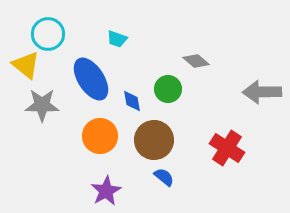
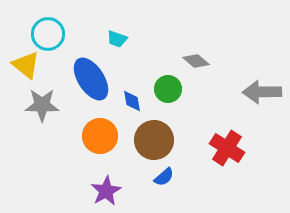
blue semicircle: rotated 100 degrees clockwise
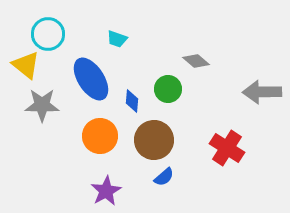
blue diamond: rotated 15 degrees clockwise
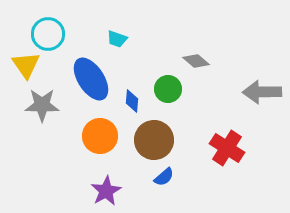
yellow triangle: rotated 16 degrees clockwise
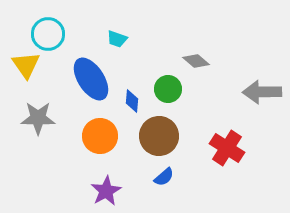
gray star: moved 4 px left, 13 px down
brown circle: moved 5 px right, 4 px up
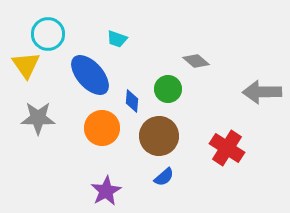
blue ellipse: moved 1 px left, 4 px up; rotated 9 degrees counterclockwise
orange circle: moved 2 px right, 8 px up
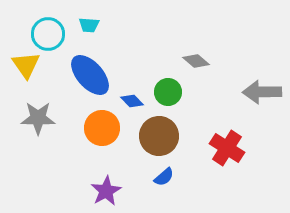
cyan trapezoid: moved 28 px left, 14 px up; rotated 15 degrees counterclockwise
green circle: moved 3 px down
blue diamond: rotated 50 degrees counterclockwise
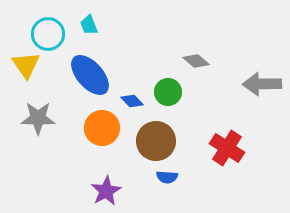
cyan trapezoid: rotated 65 degrees clockwise
gray arrow: moved 8 px up
brown circle: moved 3 px left, 5 px down
blue semicircle: moved 3 px right; rotated 45 degrees clockwise
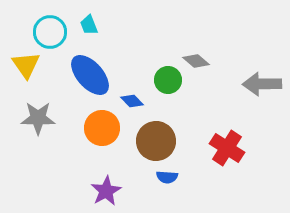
cyan circle: moved 2 px right, 2 px up
green circle: moved 12 px up
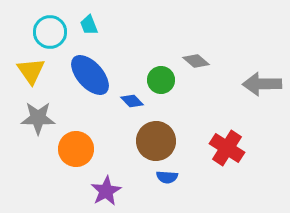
yellow triangle: moved 5 px right, 6 px down
green circle: moved 7 px left
orange circle: moved 26 px left, 21 px down
